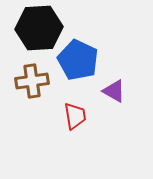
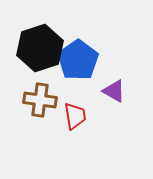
black hexagon: moved 1 px right, 20 px down; rotated 15 degrees counterclockwise
blue pentagon: rotated 12 degrees clockwise
brown cross: moved 8 px right, 19 px down; rotated 16 degrees clockwise
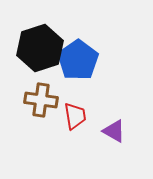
purple triangle: moved 40 px down
brown cross: moved 1 px right
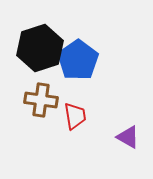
purple triangle: moved 14 px right, 6 px down
